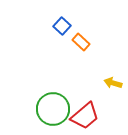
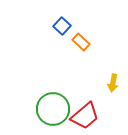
yellow arrow: rotated 96 degrees counterclockwise
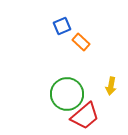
blue square: rotated 24 degrees clockwise
yellow arrow: moved 2 px left, 3 px down
green circle: moved 14 px right, 15 px up
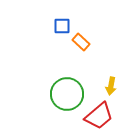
blue square: rotated 24 degrees clockwise
red trapezoid: moved 14 px right
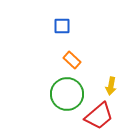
orange rectangle: moved 9 px left, 18 px down
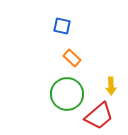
blue square: rotated 12 degrees clockwise
orange rectangle: moved 2 px up
yellow arrow: rotated 12 degrees counterclockwise
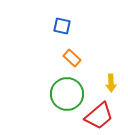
yellow arrow: moved 3 px up
